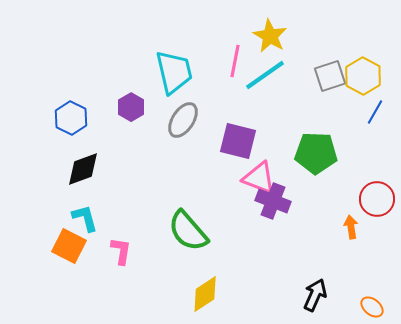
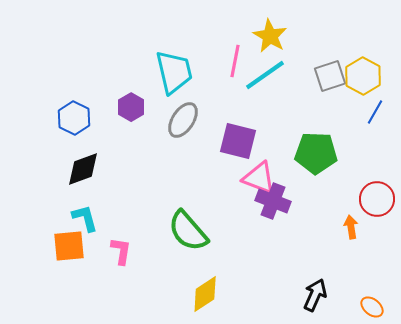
blue hexagon: moved 3 px right
orange square: rotated 32 degrees counterclockwise
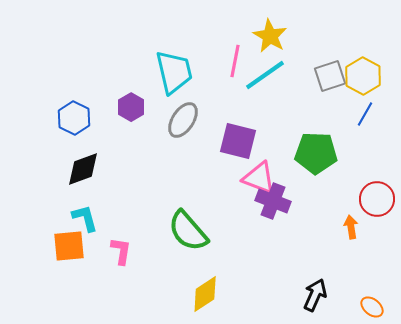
blue line: moved 10 px left, 2 px down
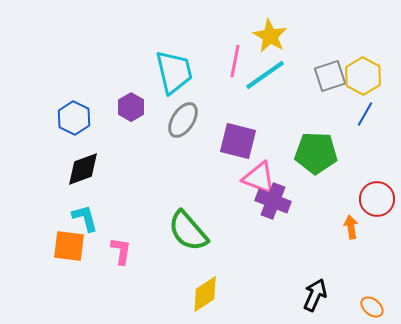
orange square: rotated 12 degrees clockwise
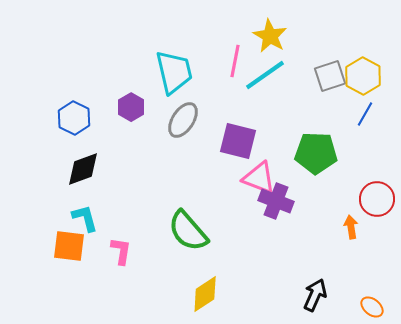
purple cross: moved 3 px right
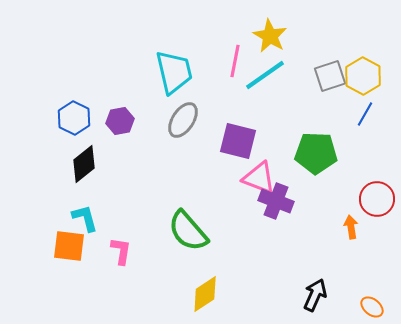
purple hexagon: moved 11 px left, 14 px down; rotated 20 degrees clockwise
black diamond: moved 1 px right, 5 px up; rotated 18 degrees counterclockwise
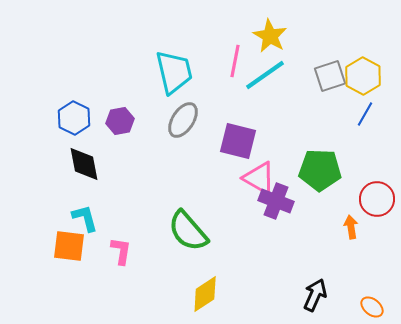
green pentagon: moved 4 px right, 17 px down
black diamond: rotated 63 degrees counterclockwise
pink triangle: rotated 9 degrees clockwise
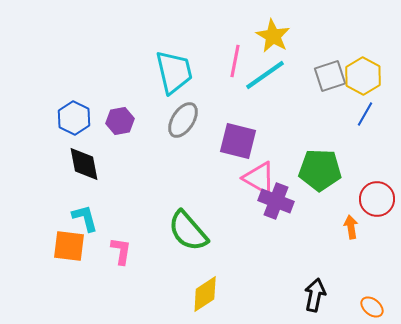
yellow star: moved 3 px right
black arrow: rotated 12 degrees counterclockwise
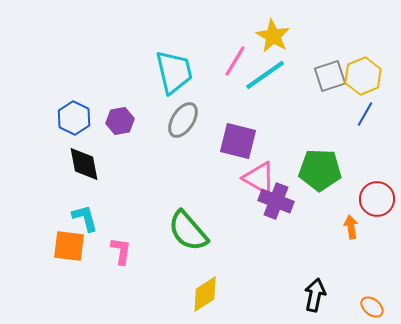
pink line: rotated 20 degrees clockwise
yellow hexagon: rotated 9 degrees clockwise
